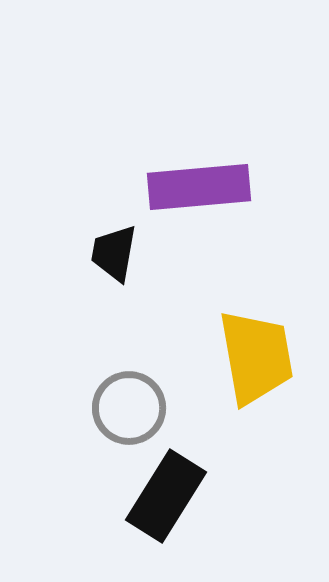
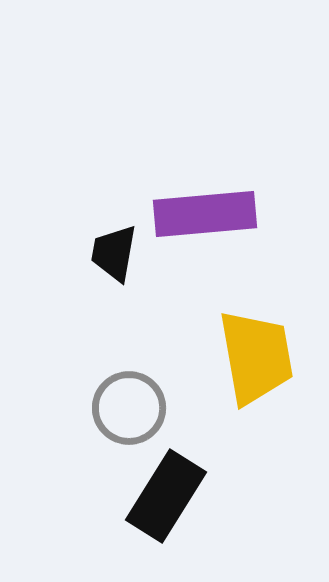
purple rectangle: moved 6 px right, 27 px down
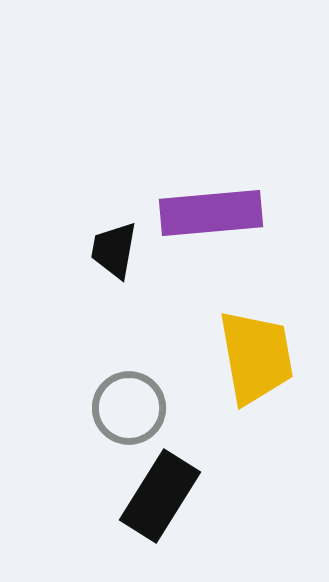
purple rectangle: moved 6 px right, 1 px up
black trapezoid: moved 3 px up
black rectangle: moved 6 px left
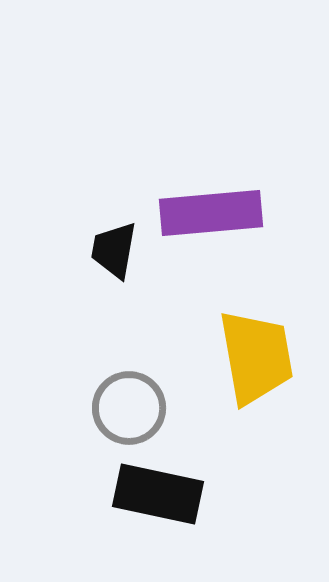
black rectangle: moved 2 px left, 2 px up; rotated 70 degrees clockwise
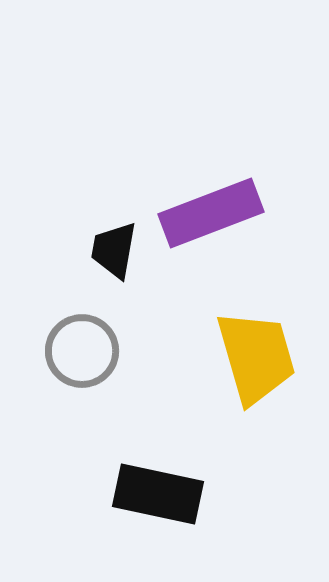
purple rectangle: rotated 16 degrees counterclockwise
yellow trapezoid: rotated 6 degrees counterclockwise
gray circle: moved 47 px left, 57 px up
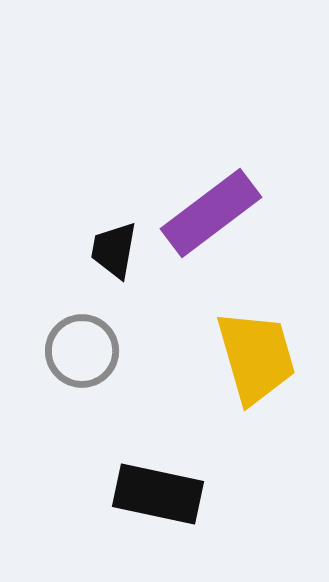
purple rectangle: rotated 16 degrees counterclockwise
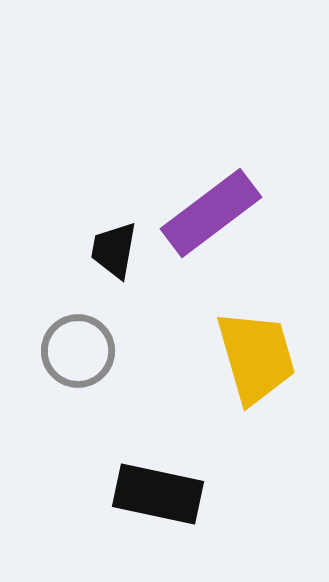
gray circle: moved 4 px left
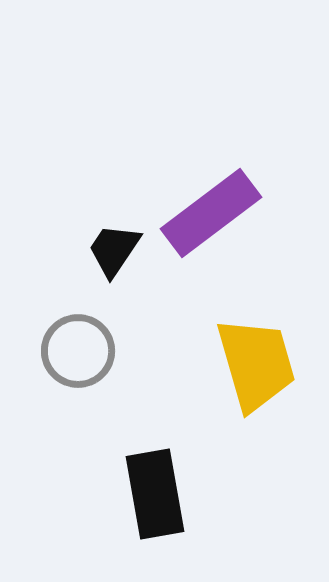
black trapezoid: rotated 24 degrees clockwise
yellow trapezoid: moved 7 px down
black rectangle: moved 3 px left; rotated 68 degrees clockwise
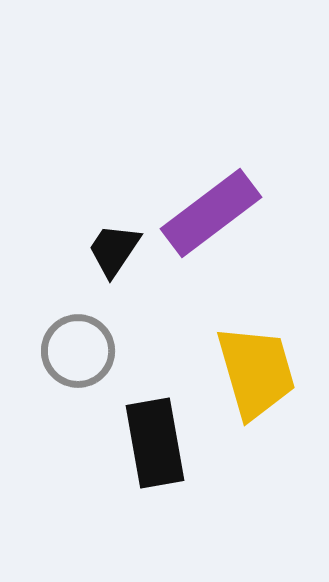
yellow trapezoid: moved 8 px down
black rectangle: moved 51 px up
